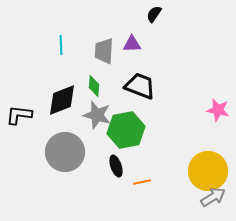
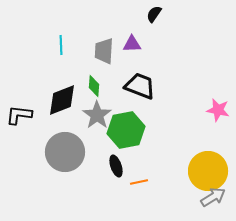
gray star: rotated 20 degrees clockwise
orange line: moved 3 px left
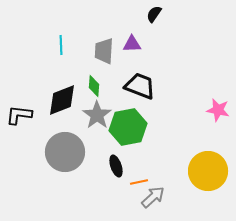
green hexagon: moved 2 px right, 3 px up
gray arrow: moved 60 px left; rotated 10 degrees counterclockwise
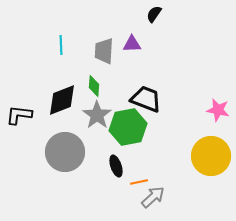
black trapezoid: moved 6 px right, 13 px down
yellow circle: moved 3 px right, 15 px up
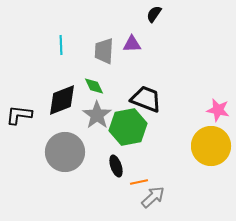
green diamond: rotated 30 degrees counterclockwise
yellow circle: moved 10 px up
